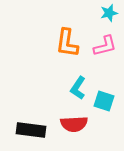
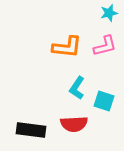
orange L-shape: moved 4 px down; rotated 92 degrees counterclockwise
cyan L-shape: moved 1 px left
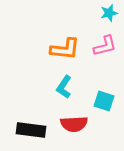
orange L-shape: moved 2 px left, 2 px down
cyan L-shape: moved 13 px left, 1 px up
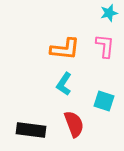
pink L-shape: rotated 70 degrees counterclockwise
cyan L-shape: moved 3 px up
red semicircle: rotated 108 degrees counterclockwise
